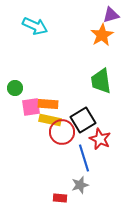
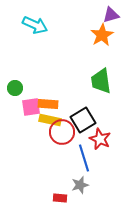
cyan arrow: moved 1 px up
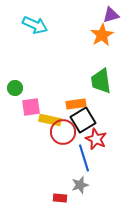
orange rectangle: moved 28 px right; rotated 12 degrees counterclockwise
red circle: moved 1 px right
red star: moved 4 px left
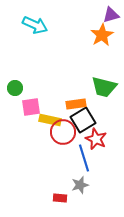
green trapezoid: moved 3 px right, 6 px down; rotated 68 degrees counterclockwise
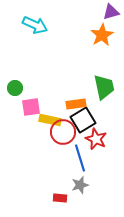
purple triangle: moved 3 px up
green trapezoid: rotated 116 degrees counterclockwise
blue line: moved 4 px left
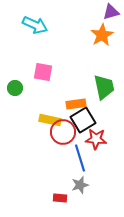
pink square: moved 12 px right, 35 px up; rotated 18 degrees clockwise
red star: rotated 20 degrees counterclockwise
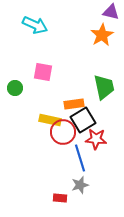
purple triangle: rotated 30 degrees clockwise
orange rectangle: moved 2 px left
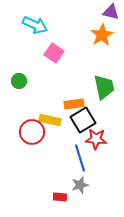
pink square: moved 11 px right, 19 px up; rotated 24 degrees clockwise
green circle: moved 4 px right, 7 px up
red circle: moved 31 px left
red rectangle: moved 1 px up
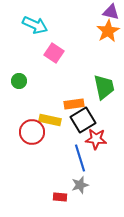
orange star: moved 6 px right, 4 px up
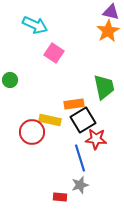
green circle: moved 9 px left, 1 px up
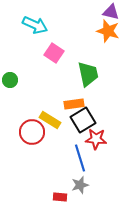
orange star: rotated 25 degrees counterclockwise
green trapezoid: moved 16 px left, 13 px up
yellow rectangle: rotated 20 degrees clockwise
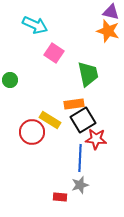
blue line: rotated 20 degrees clockwise
